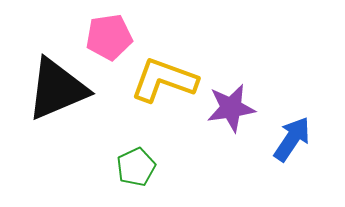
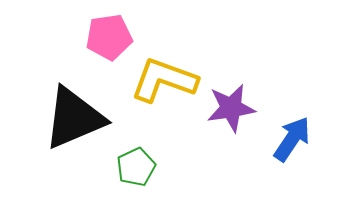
black triangle: moved 17 px right, 29 px down
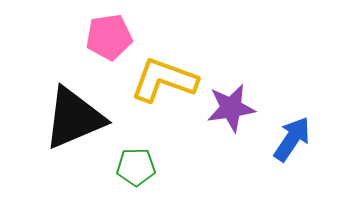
green pentagon: rotated 24 degrees clockwise
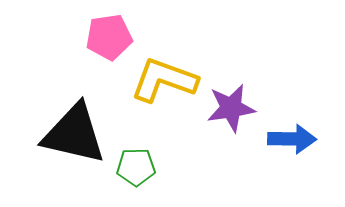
black triangle: moved 16 px down; rotated 36 degrees clockwise
blue arrow: rotated 57 degrees clockwise
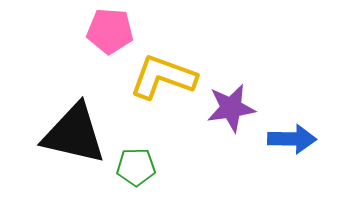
pink pentagon: moved 1 px right, 6 px up; rotated 12 degrees clockwise
yellow L-shape: moved 1 px left, 3 px up
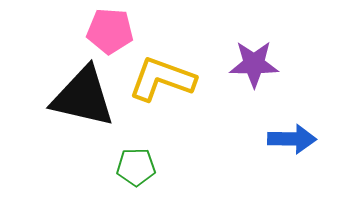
yellow L-shape: moved 1 px left, 2 px down
purple star: moved 23 px right, 44 px up; rotated 9 degrees clockwise
black triangle: moved 9 px right, 37 px up
